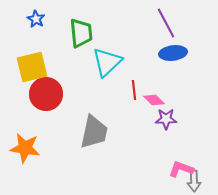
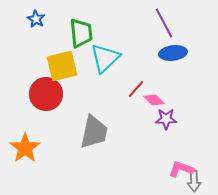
purple line: moved 2 px left
cyan triangle: moved 2 px left, 4 px up
yellow square: moved 30 px right, 1 px up
red line: moved 2 px right, 1 px up; rotated 48 degrees clockwise
orange star: rotated 28 degrees clockwise
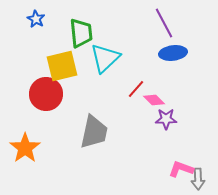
gray arrow: moved 4 px right, 2 px up
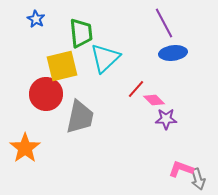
gray trapezoid: moved 14 px left, 15 px up
gray arrow: rotated 15 degrees counterclockwise
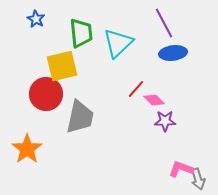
cyan triangle: moved 13 px right, 15 px up
purple star: moved 1 px left, 2 px down
orange star: moved 2 px right, 1 px down
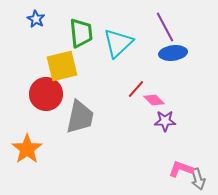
purple line: moved 1 px right, 4 px down
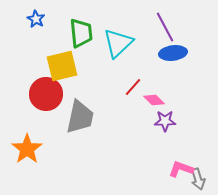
red line: moved 3 px left, 2 px up
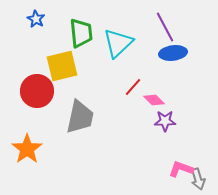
red circle: moved 9 px left, 3 px up
